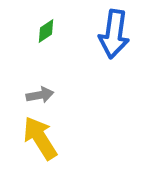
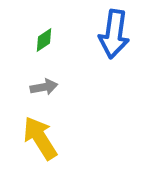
green diamond: moved 2 px left, 9 px down
gray arrow: moved 4 px right, 8 px up
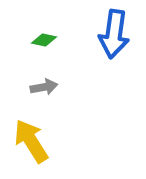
green diamond: rotated 45 degrees clockwise
yellow arrow: moved 9 px left, 3 px down
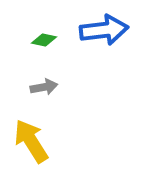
blue arrow: moved 10 px left, 4 px up; rotated 105 degrees counterclockwise
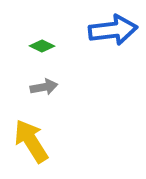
blue arrow: moved 9 px right
green diamond: moved 2 px left, 6 px down; rotated 15 degrees clockwise
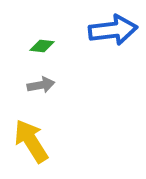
green diamond: rotated 20 degrees counterclockwise
gray arrow: moved 3 px left, 2 px up
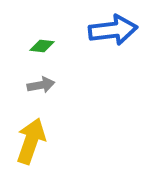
yellow arrow: rotated 51 degrees clockwise
